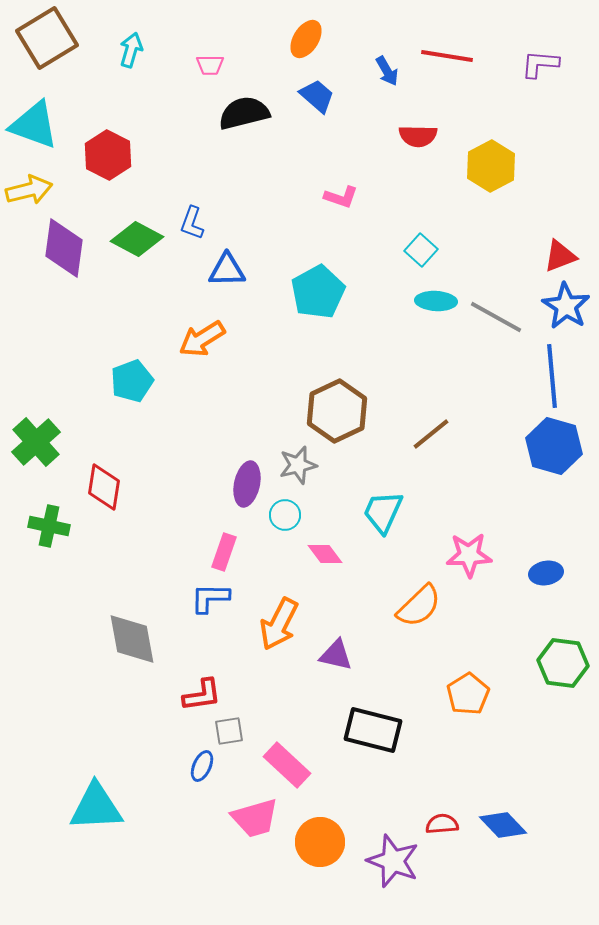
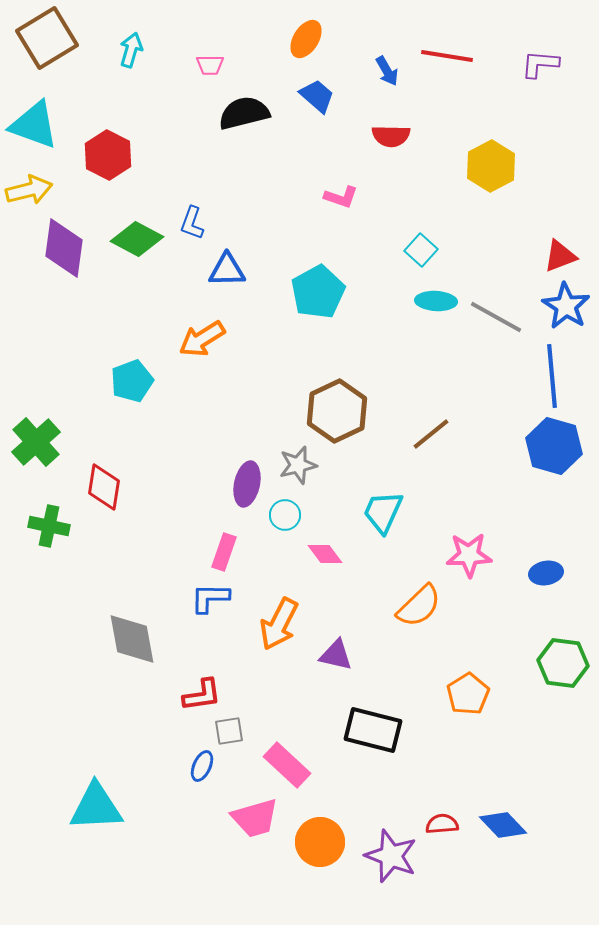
red semicircle at (418, 136): moved 27 px left
purple star at (393, 861): moved 2 px left, 5 px up
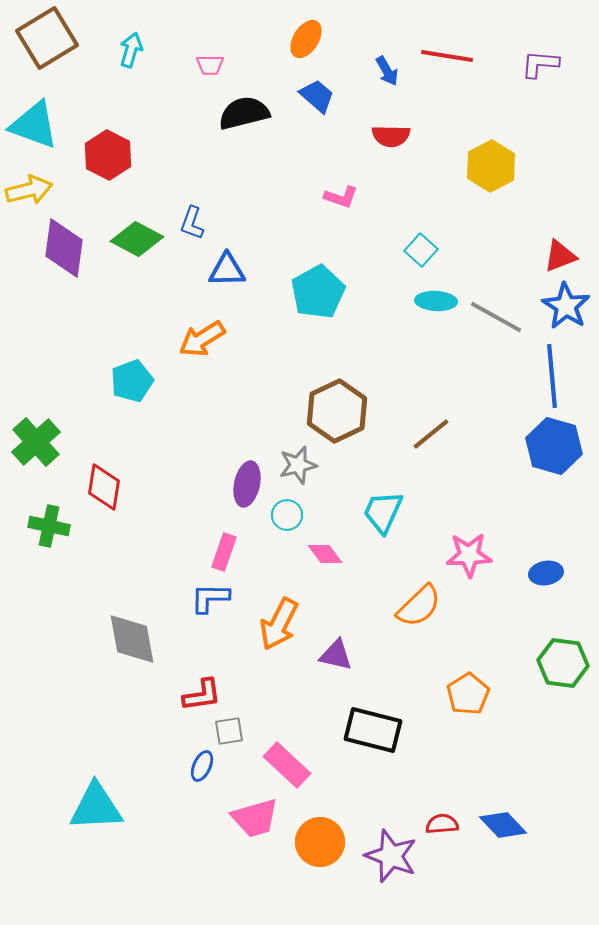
cyan circle at (285, 515): moved 2 px right
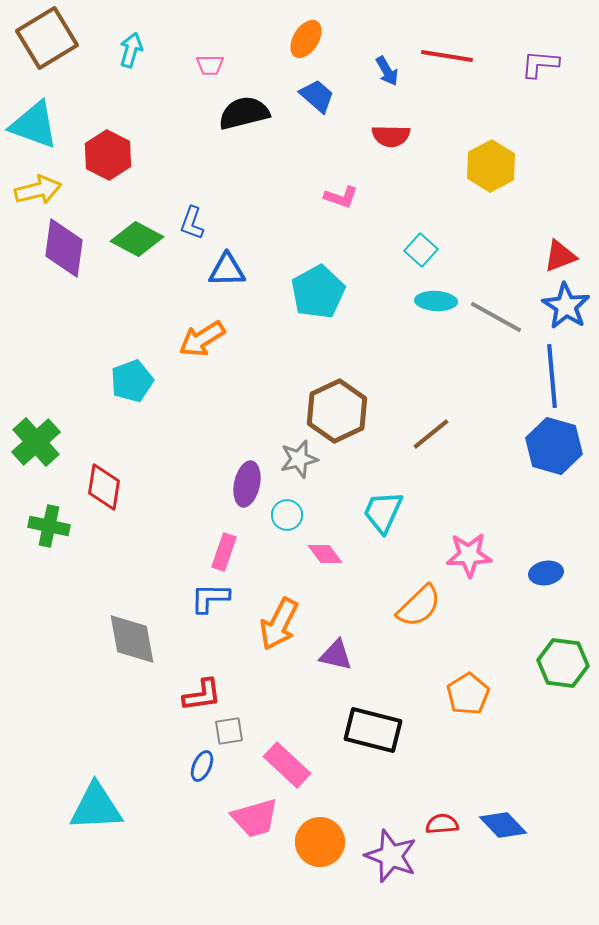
yellow arrow at (29, 190): moved 9 px right
gray star at (298, 465): moved 1 px right, 6 px up
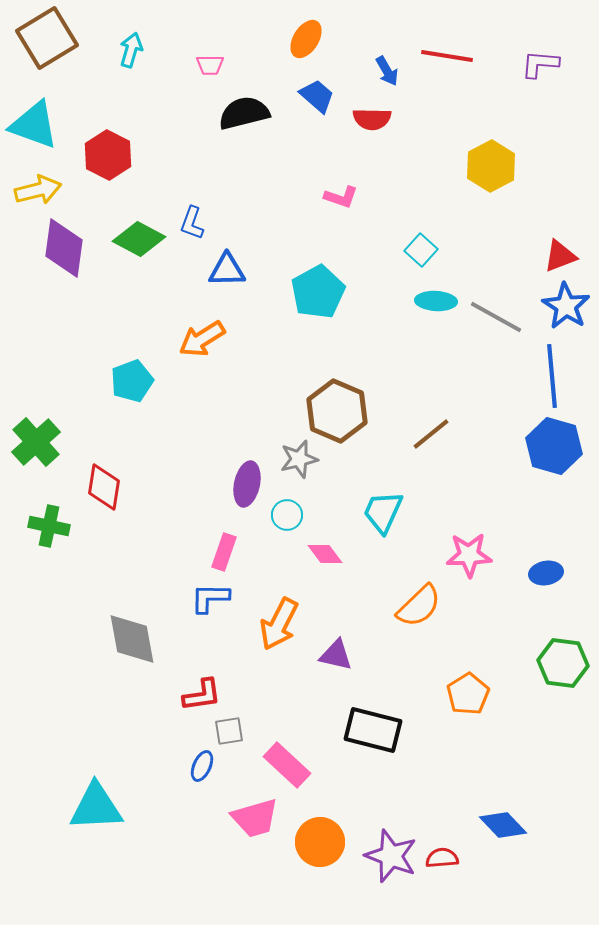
red semicircle at (391, 136): moved 19 px left, 17 px up
green diamond at (137, 239): moved 2 px right
brown hexagon at (337, 411): rotated 12 degrees counterclockwise
red semicircle at (442, 824): moved 34 px down
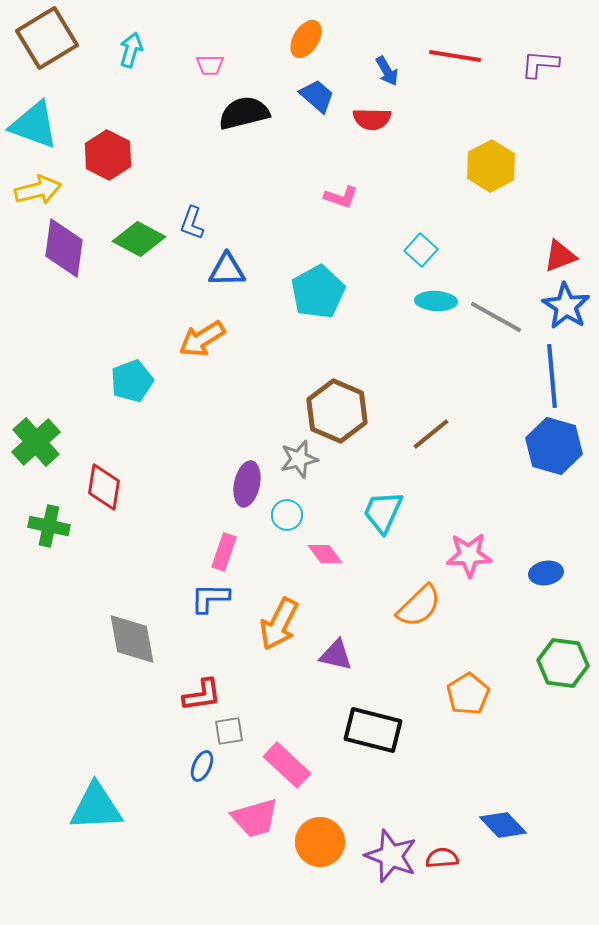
red line at (447, 56): moved 8 px right
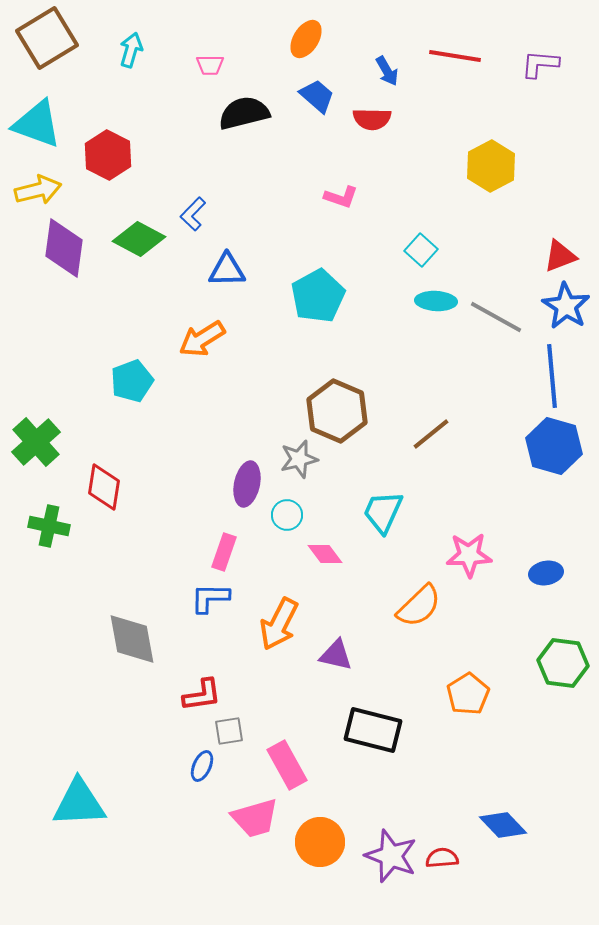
cyan triangle at (34, 125): moved 3 px right, 1 px up
blue L-shape at (192, 223): moved 1 px right, 9 px up; rotated 24 degrees clockwise
cyan pentagon at (318, 292): moved 4 px down
pink rectangle at (287, 765): rotated 18 degrees clockwise
cyan triangle at (96, 807): moved 17 px left, 4 px up
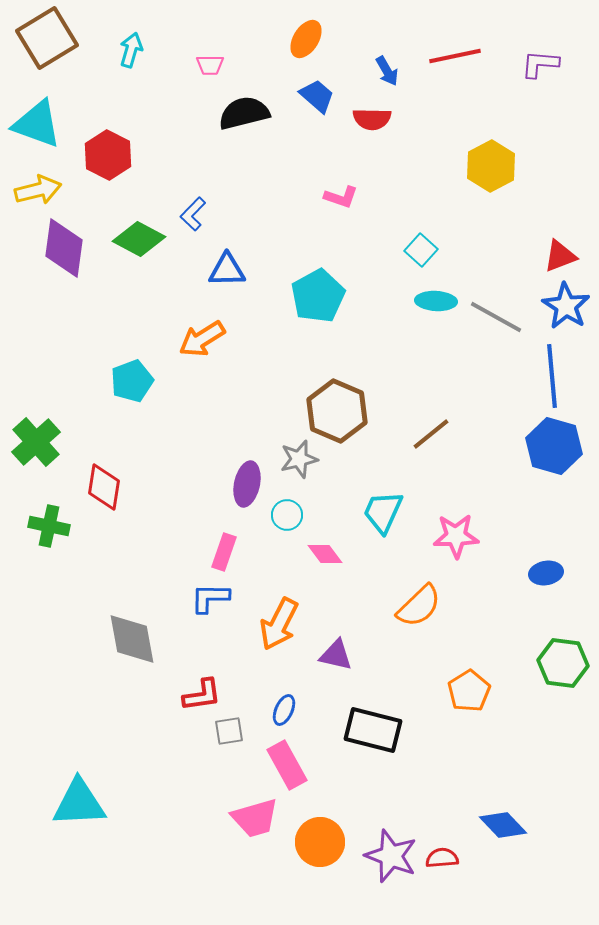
red line at (455, 56): rotated 21 degrees counterclockwise
pink star at (469, 555): moved 13 px left, 19 px up
orange pentagon at (468, 694): moved 1 px right, 3 px up
blue ellipse at (202, 766): moved 82 px right, 56 px up
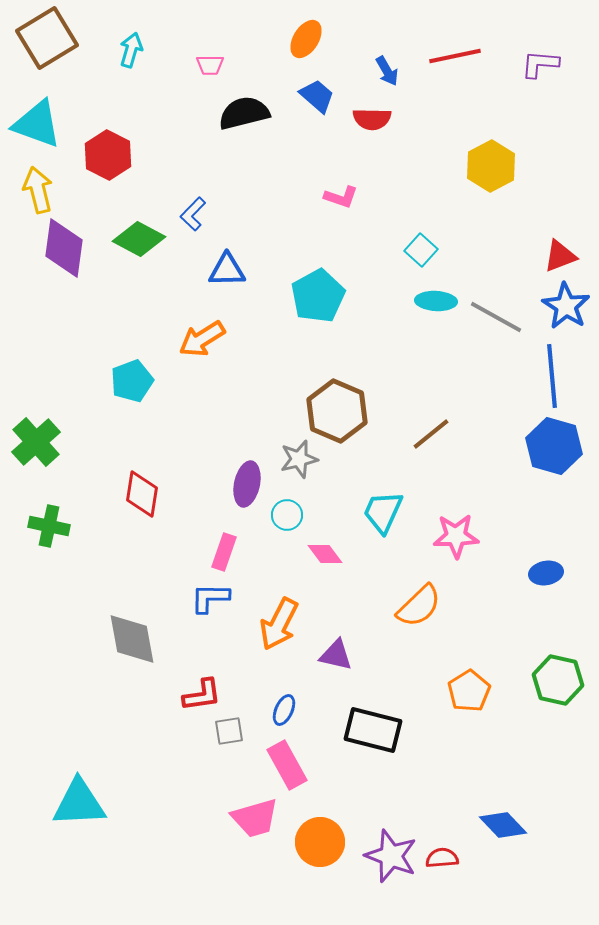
yellow arrow at (38, 190): rotated 90 degrees counterclockwise
red diamond at (104, 487): moved 38 px right, 7 px down
green hexagon at (563, 663): moved 5 px left, 17 px down; rotated 6 degrees clockwise
